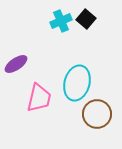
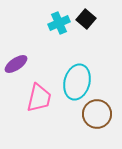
cyan cross: moved 2 px left, 2 px down
cyan ellipse: moved 1 px up
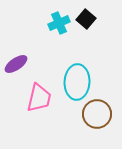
cyan ellipse: rotated 12 degrees counterclockwise
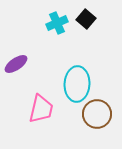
cyan cross: moved 2 px left
cyan ellipse: moved 2 px down
pink trapezoid: moved 2 px right, 11 px down
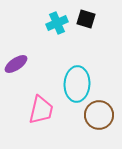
black square: rotated 24 degrees counterclockwise
pink trapezoid: moved 1 px down
brown circle: moved 2 px right, 1 px down
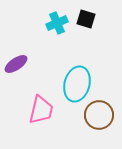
cyan ellipse: rotated 12 degrees clockwise
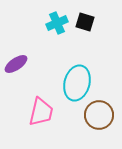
black square: moved 1 px left, 3 px down
cyan ellipse: moved 1 px up
pink trapezoid: moved 2 px down
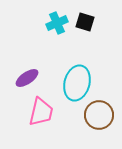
purple ellipse: moved 11 px right, 14 px down
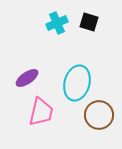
black square: moved 4 px right
